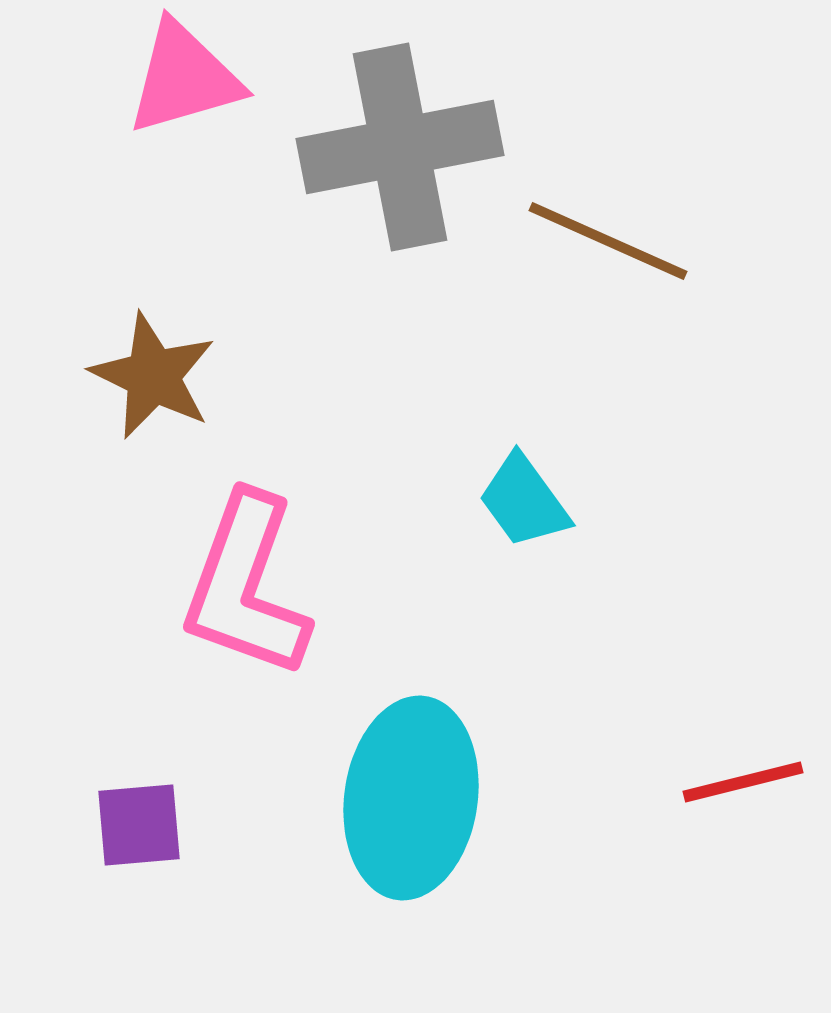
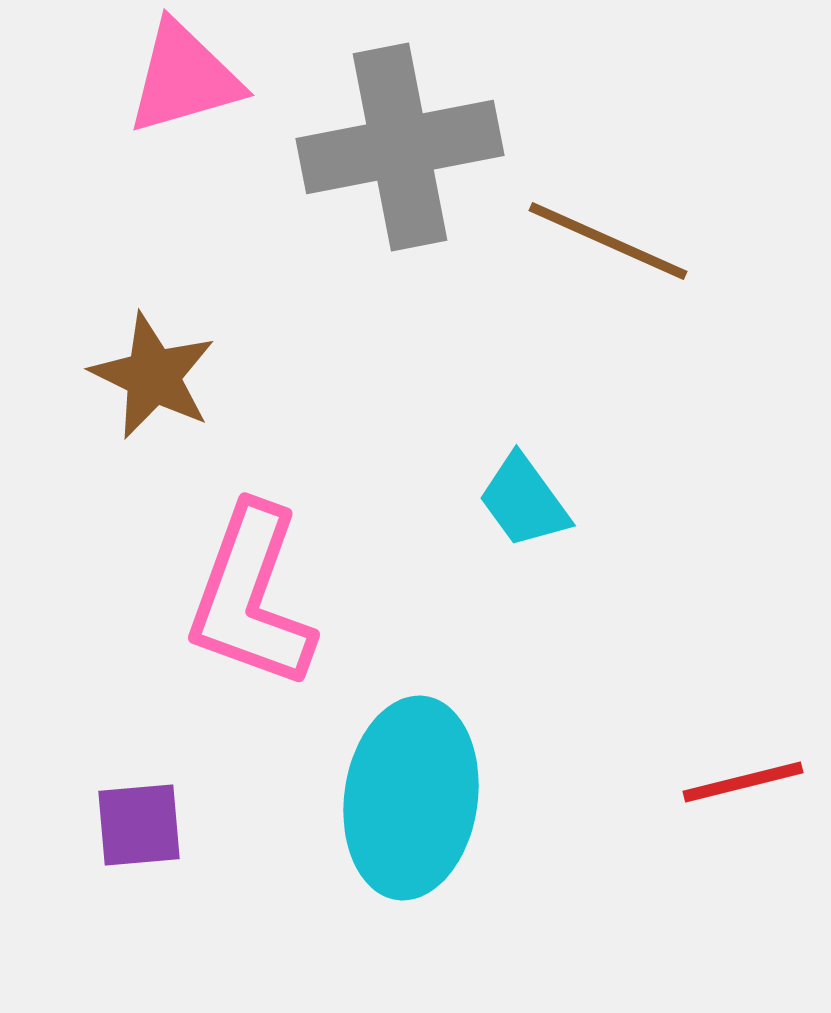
pink L-shape: moved 5 px right, 11 px down
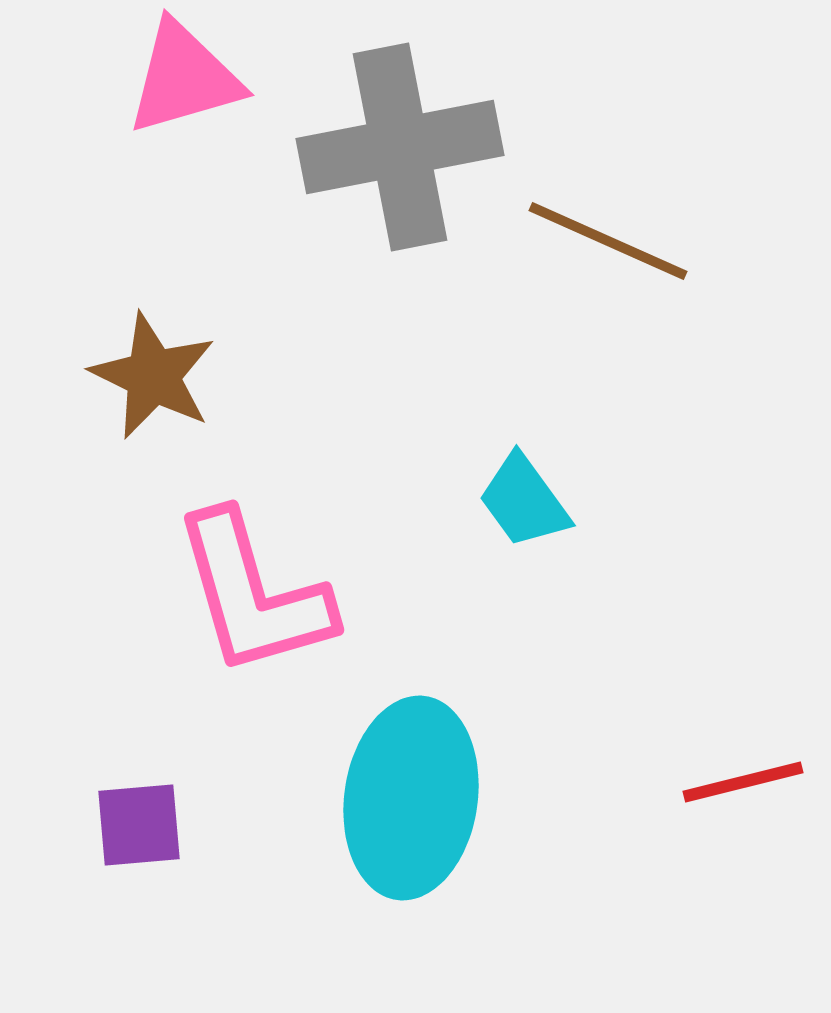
pink L-shape: moved 2 px right, 3 px up; rotated 36 degrees counterclockwise
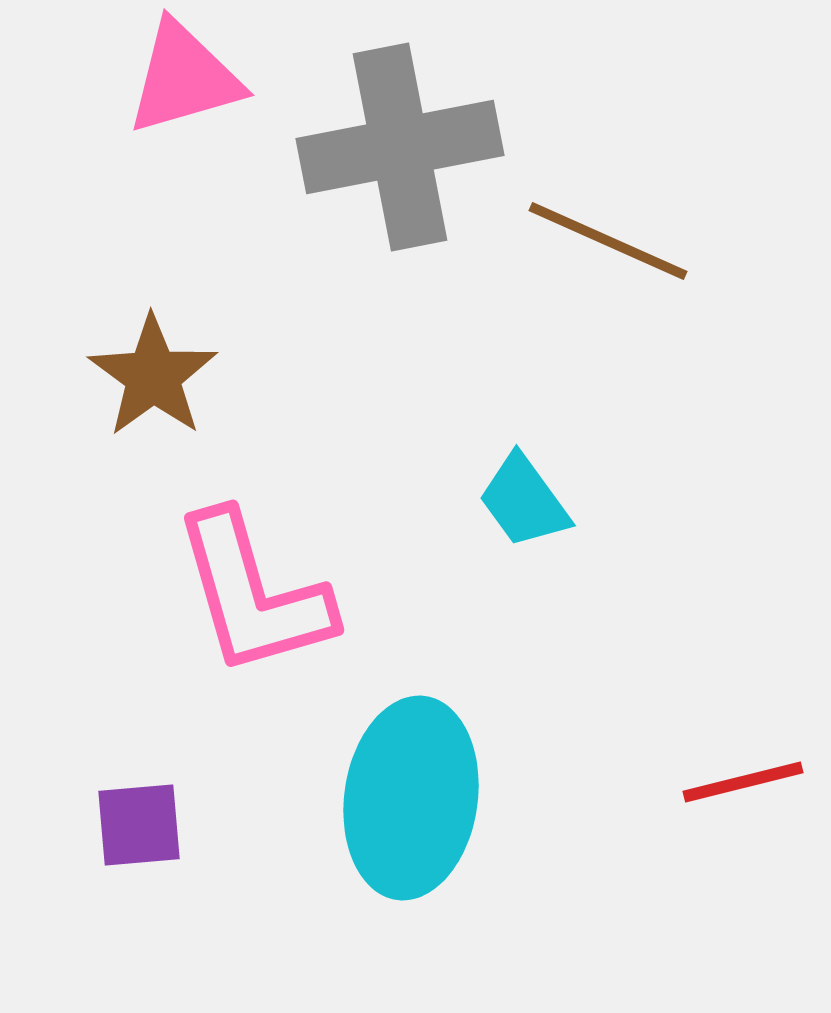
brown star: rotated 10 degrees clockwise
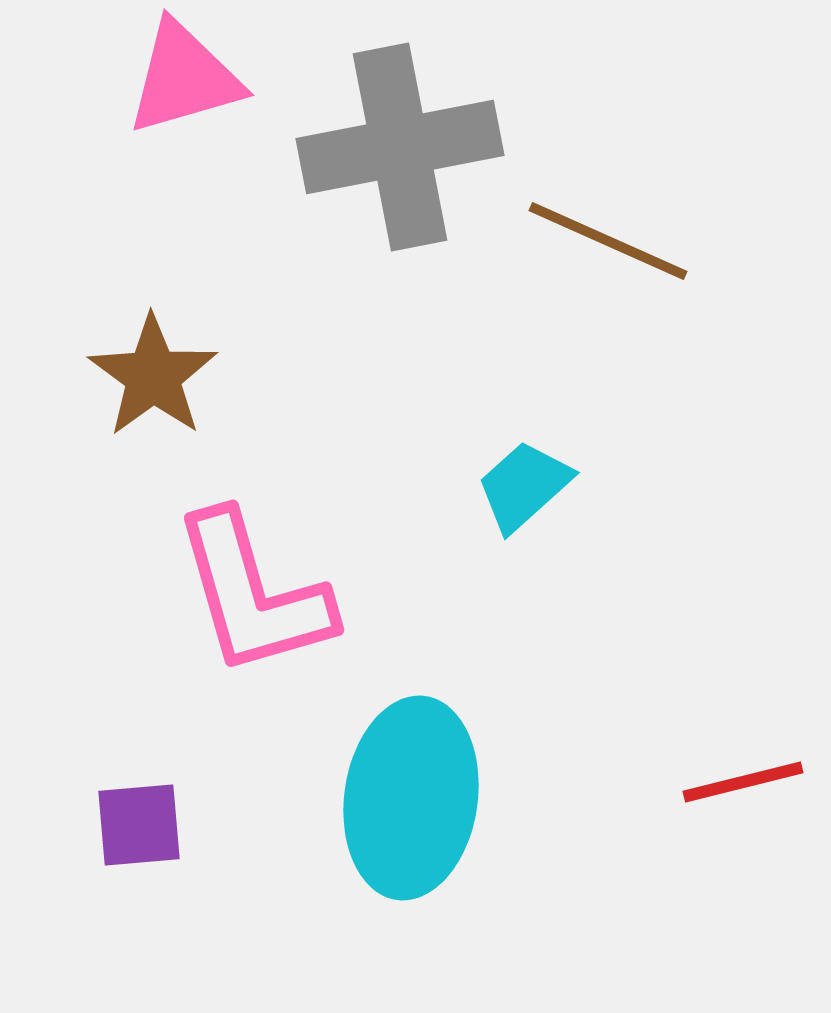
cyan trapezoid: moved 15 px up; rotated 84 degrees clockwise
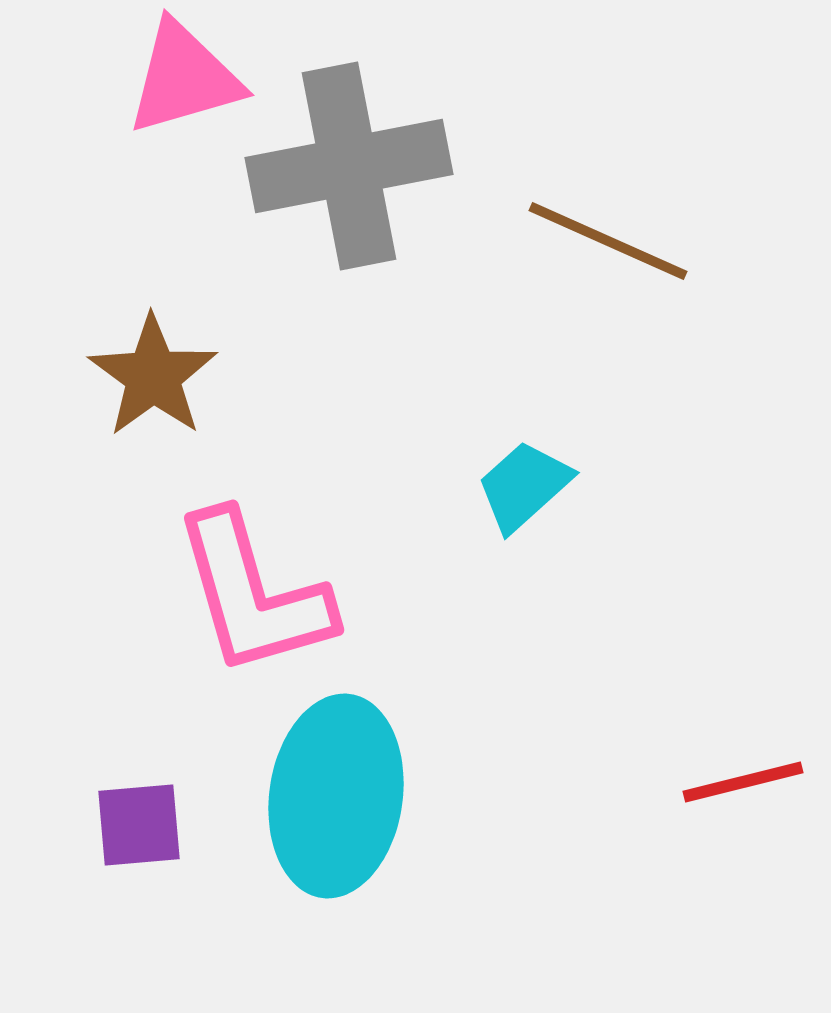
gray cross: moved 51 px left, 19 px down
cyan ellipse: moved 75 px left, 2 px up
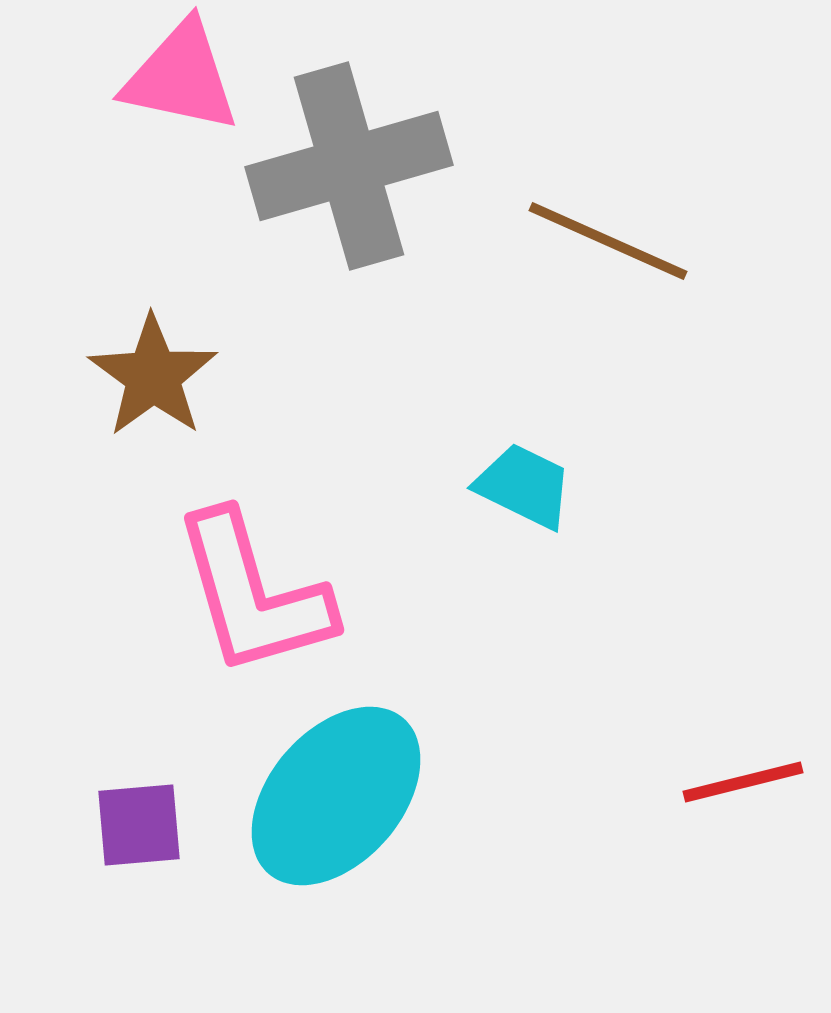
pink triangle: moved 3 px left, 1 px up; rotated 28 degrees clockwise
gray cross: rotated 5 degrees counterclockwise
cyan trapezoid: rotated 68 degrees clockwise
cyan ellipse: rotated 33 degrees clockwise
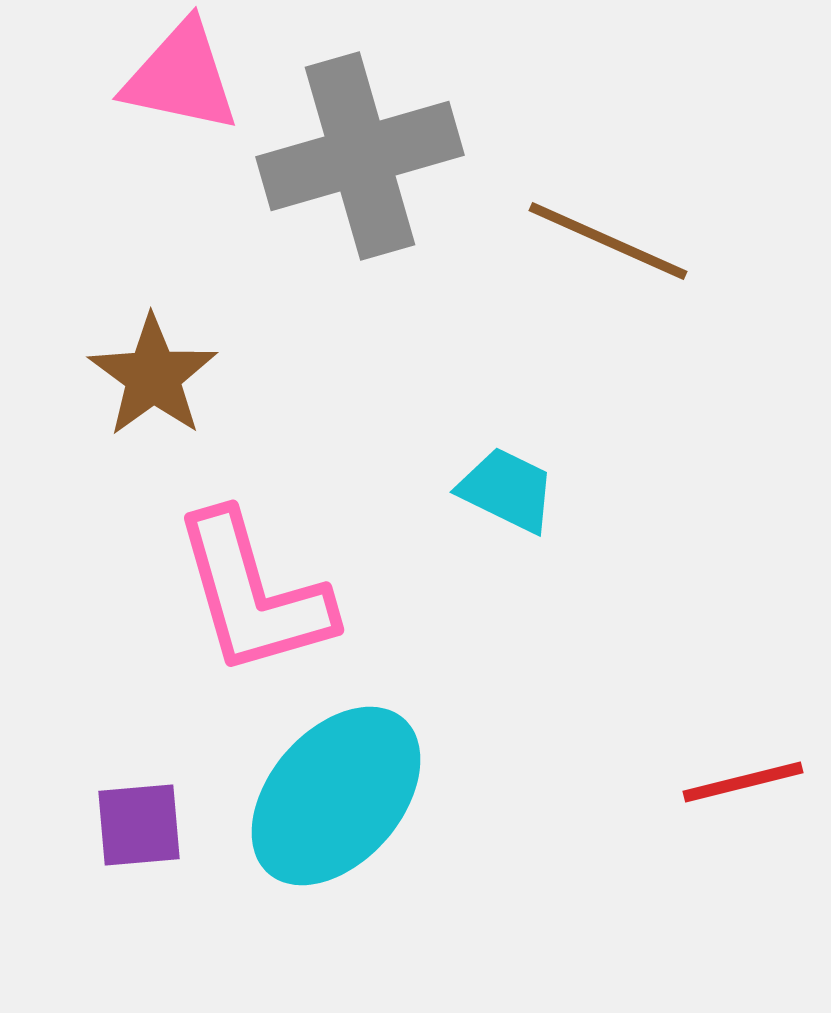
gray cross: moved 11 px right, 10 px up
cyan trapezoid: moved 17 px left, 4 px down
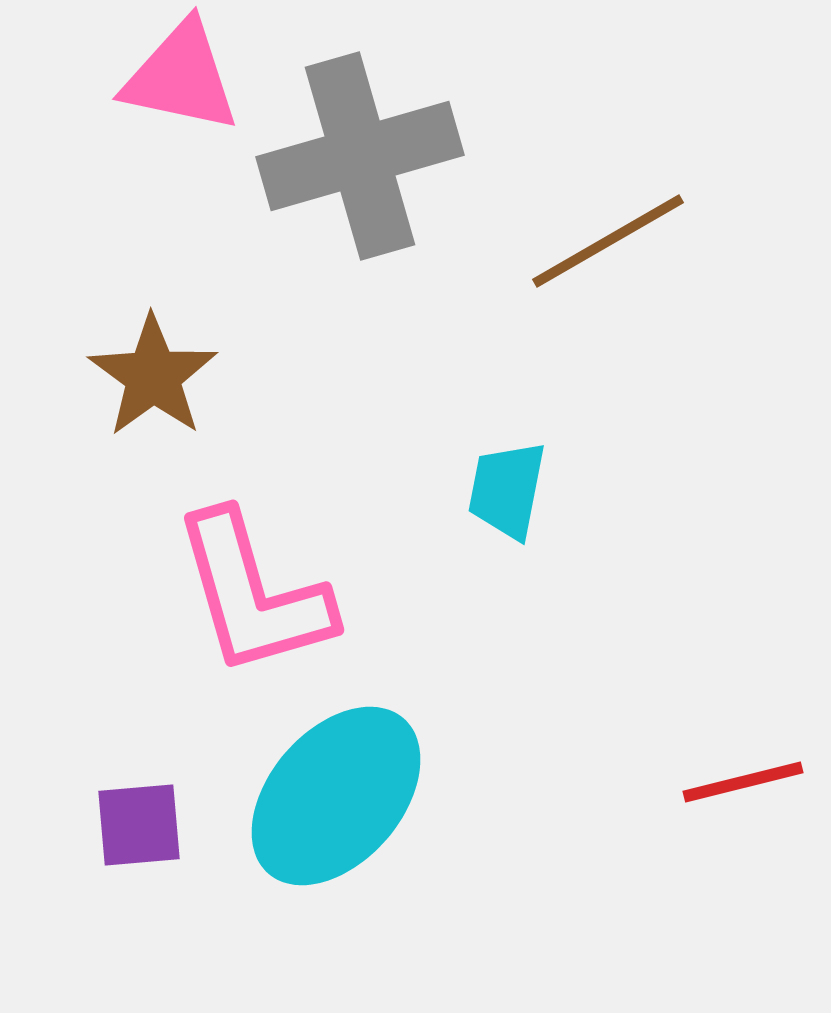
brown line: rotated 54 degrees counterclockwise
cyan trapezoid: rotated 105 degrees counterclockwise
